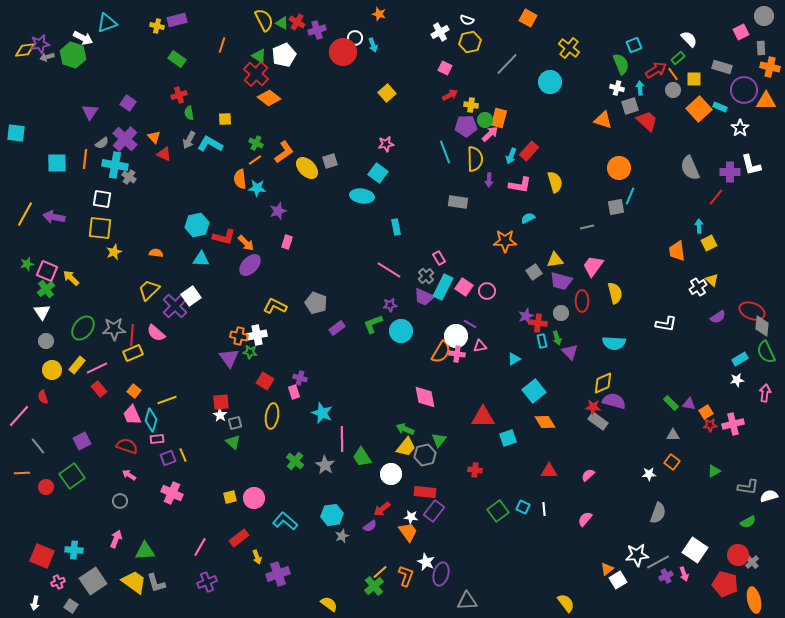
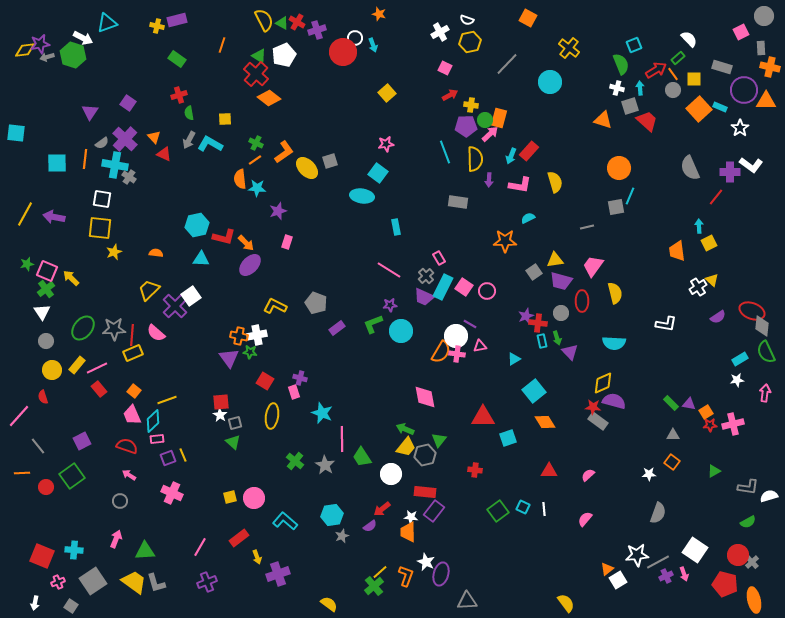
white L-shape at (751, 165): rotated 40 degrees counterclockwise
cyan diamond at (151, 420): moved 2 px right, 1 px down; rotated 30 degrees clockwise
orange trapezoid at (408, 532): rotated 145 degrees counterclockwise
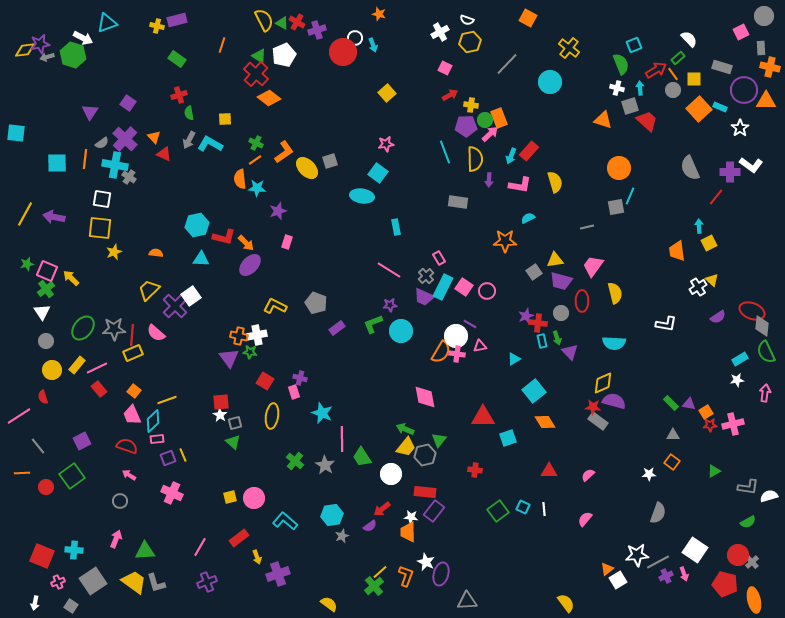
orange rectangle at (499, 118): rotated 36 degrees counterclockwise
pink line at (19, 416): rotated 15 degrees clockwise
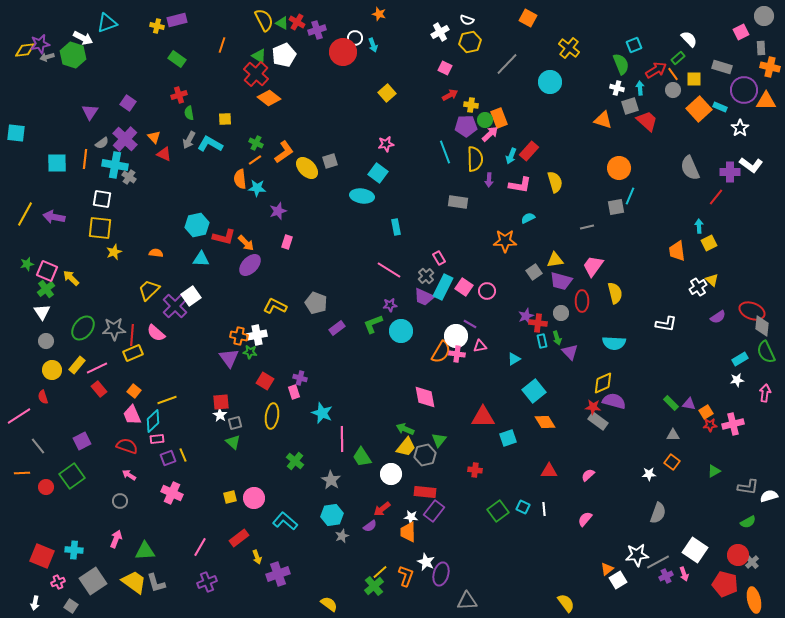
gray star at (325, 465): moved 6 px right, 15 px down
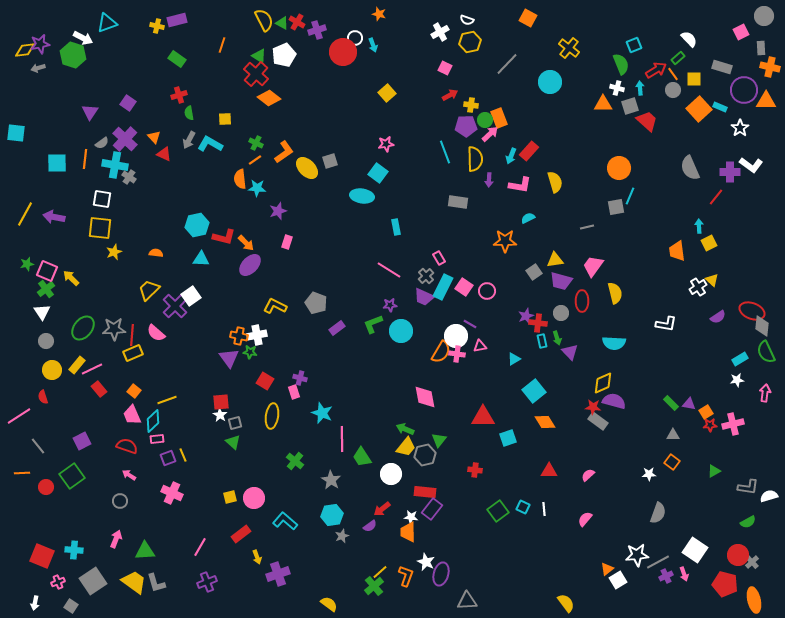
gray arrow at (47, 57): moved 9 px left, 11 px down
orange triangle at (603, 120): moved 16 px up; rotated 18 degrees counterclockwise
pink line at (97, 368): moved 5 px left, 1 px down
purple rectangle at (434, 511): moved 2 px left, 2 px up
red rectangle at (239, 538): moved 2 px right, 4 px up
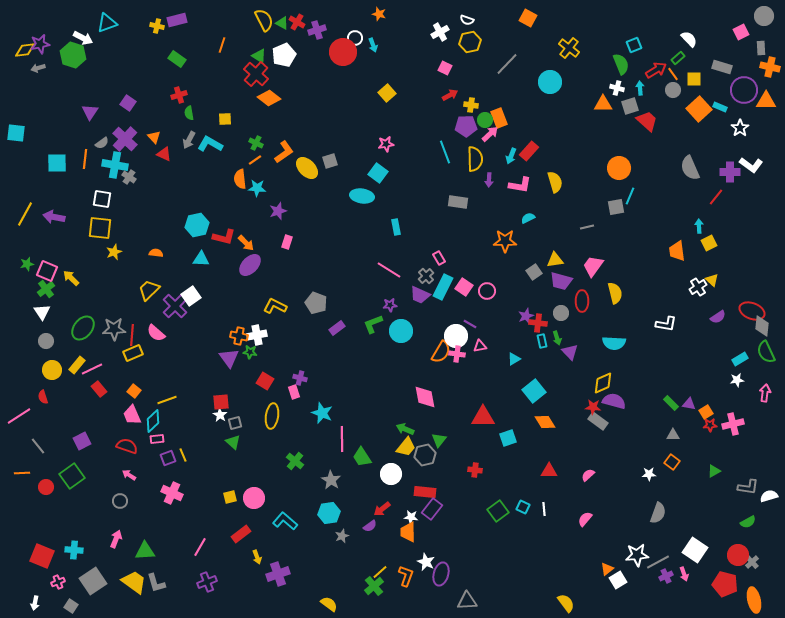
purple trapezoid at (424, 297): moved 4 px left, 2 px up
cyan hexagon at (332, 515): moved 3 px left, 2 px up
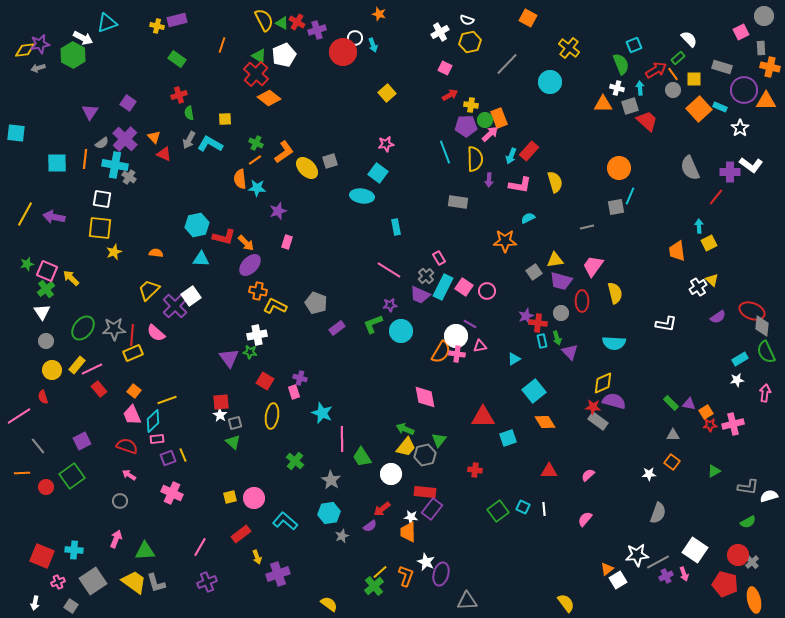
green hexagon at (73, 55): rotated 10 degrees clockwise
orange cross at (239, 336): moved 19 px right, 45 px up
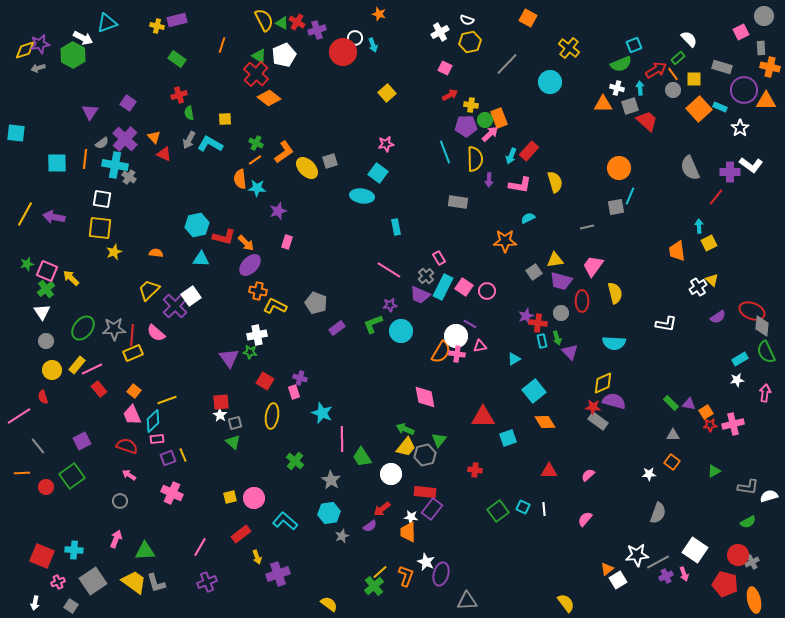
yellow diamond at (25, 50): rotated 10 degrees counterclockwise
green semicircle at (621, 64): rotated 90 degrees clockwise
gray cross at (752, 562): rotated 16 degrees clockwise
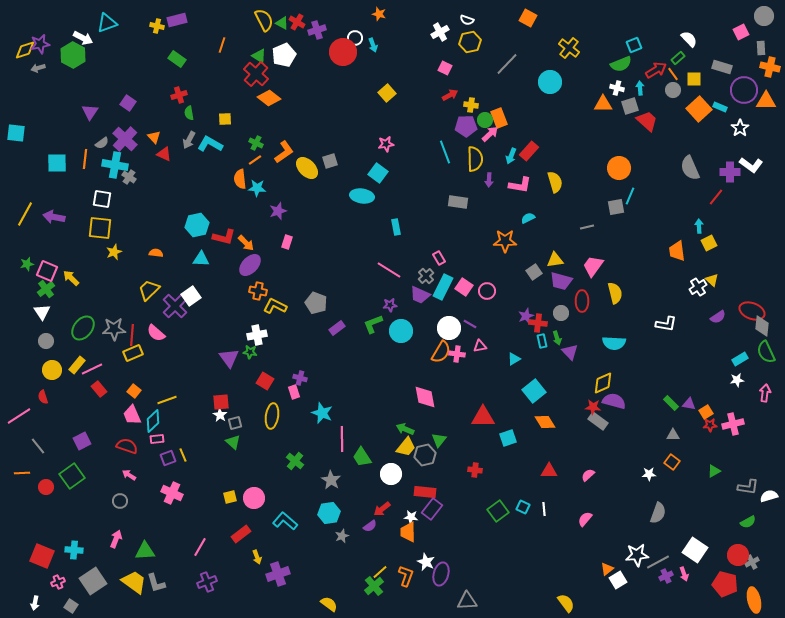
white circle at (456, 336): moved 7 px left, 8 px up
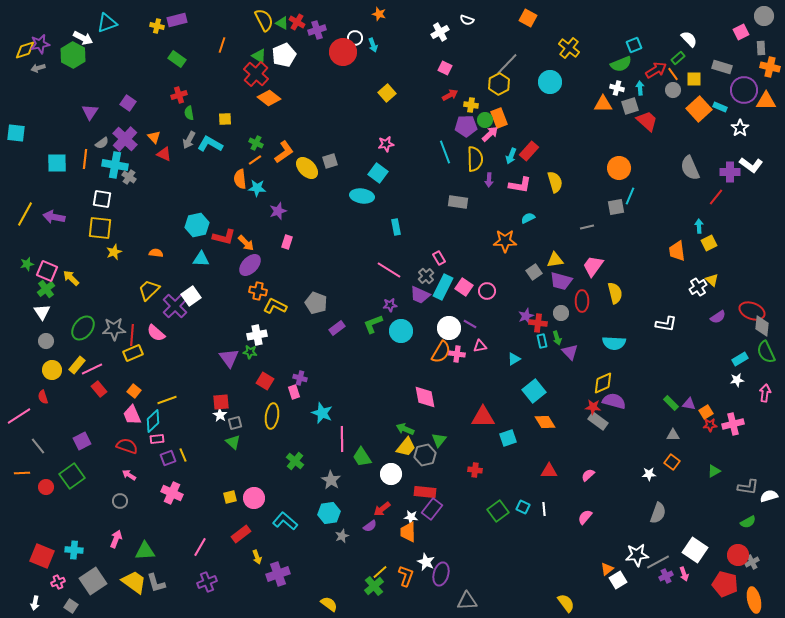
yellow hexagon at (470, 42): moved 29 px right, 42 px down; rotated 15 degrees counterclockwise
pink semicircle at (585, 519): moved 2 px up
